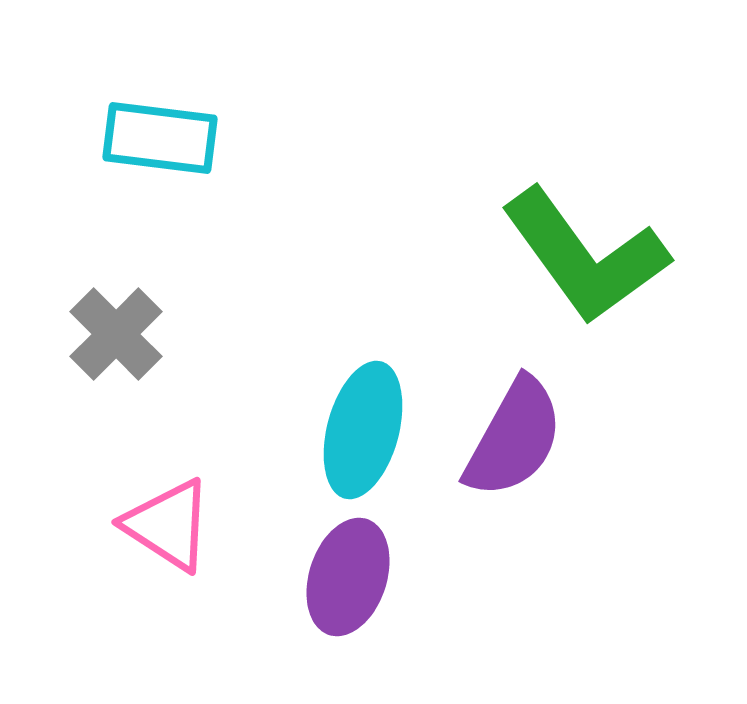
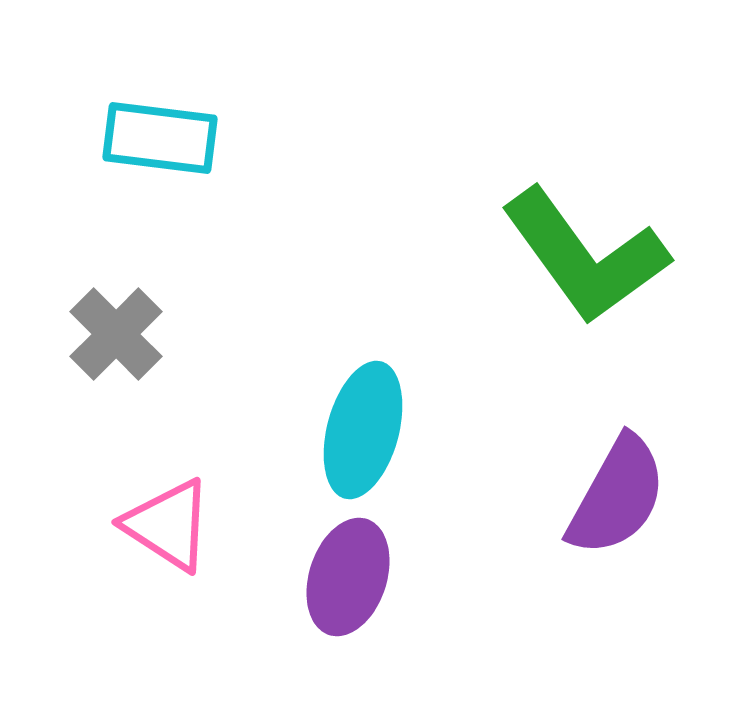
purple semicircle: moved 103 px right, 58 px down
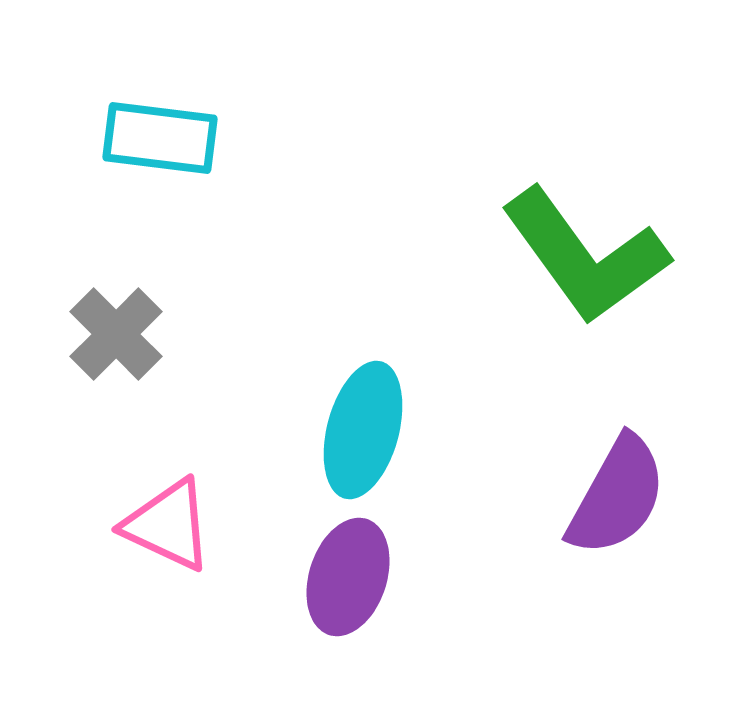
pink triangle: rotated 8 degrees counterclockwise
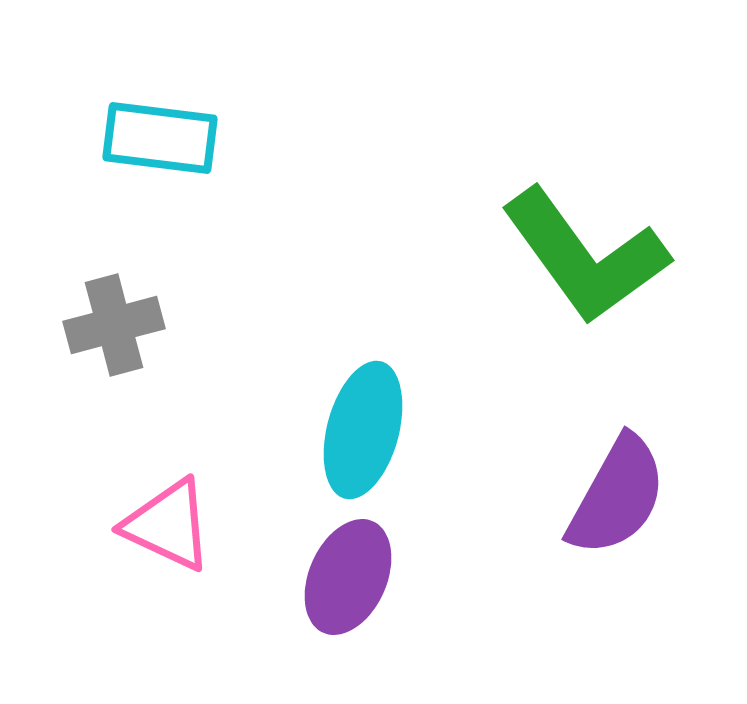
gray cross: moved 2 px left, 9 px up; rotated 30 degrees clockwise
purple ellipse: rotated 6 degrees clockwise
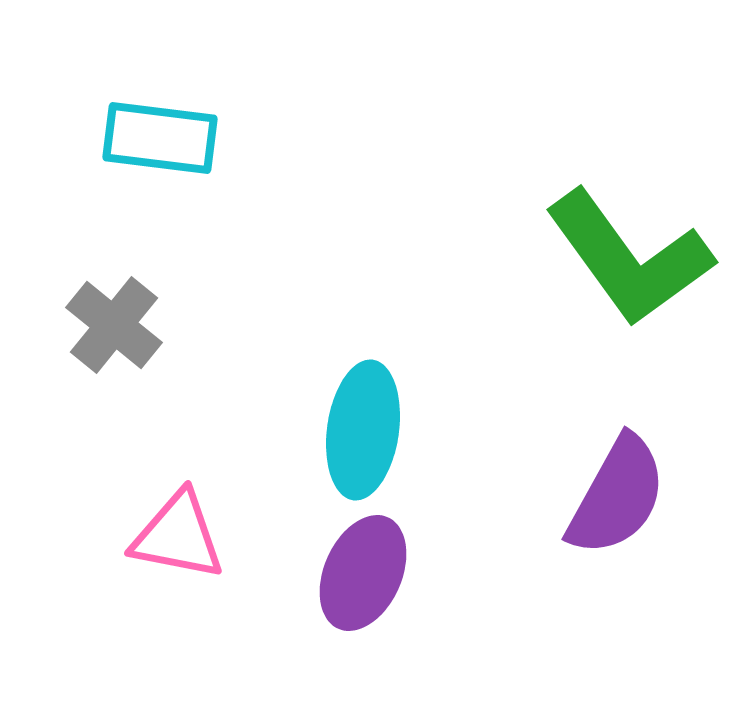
green L-shape: moved 44 px right, 2 px down
gray cross: rotated 36 degrees counterclockwise
cyan ellipse: rotated 7 degrees counterclockwise
pink triangle: moved 10 px right, 11 px down; rotated 14 degrees counterclockwise
purple ellipse: moved 15 px right, 4 px up
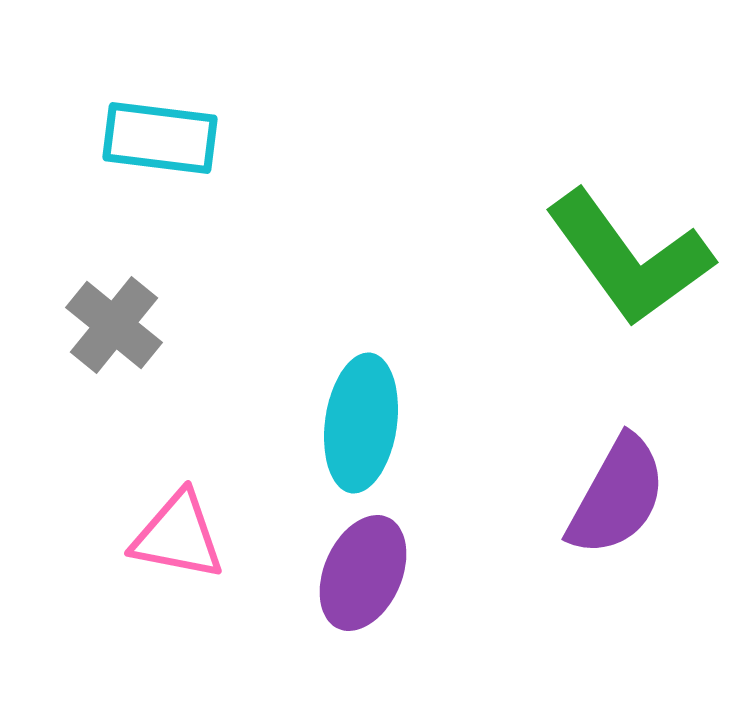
cyan ellipse: moved 2 px left, 7 px up
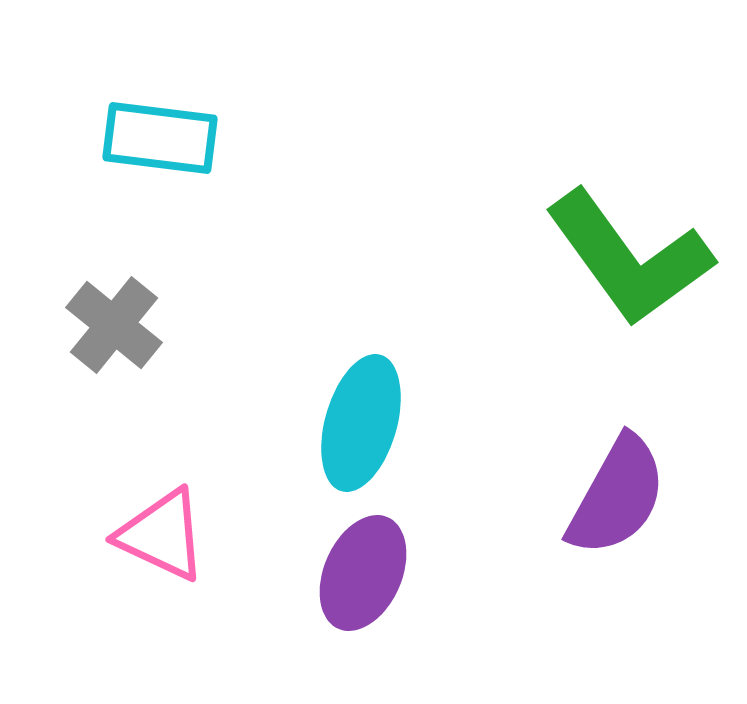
cyan ellipse: rotated 8 degrees clockwise
pink triangle: moved 16 px left, 1 px up; rotated 14 degrees clockwise
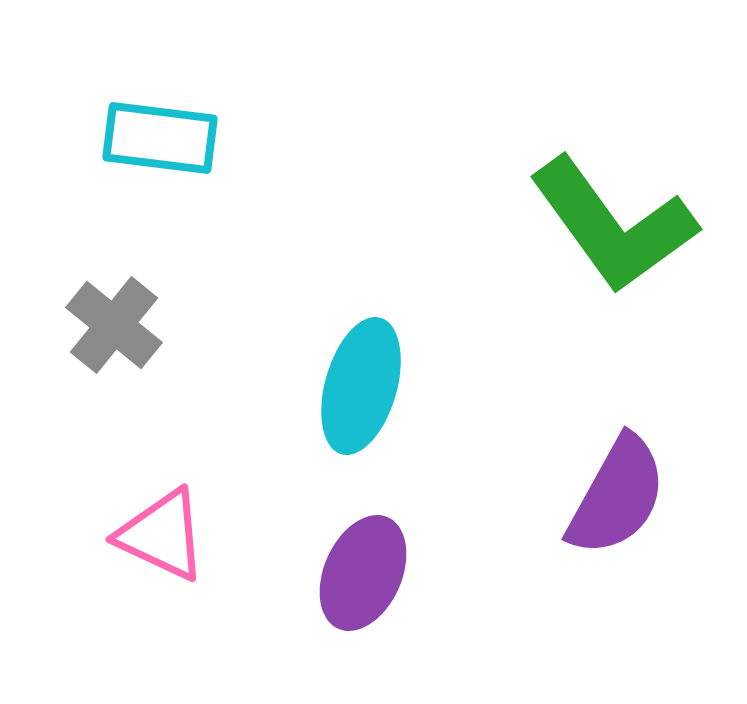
green L-shape: moved 16 px left, 33 px up
cyan ellipse: moved 37 px up
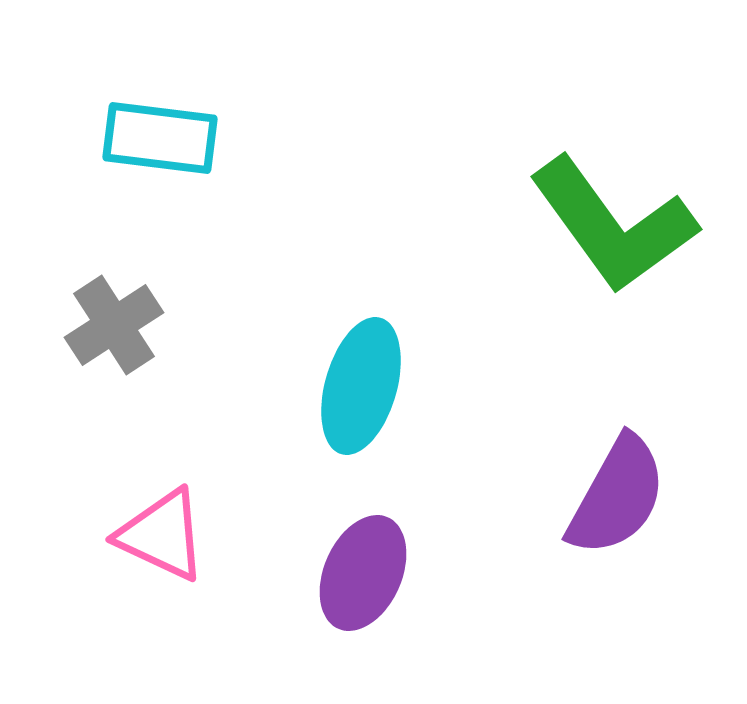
gray cross: rotated 18 degrees clockwise
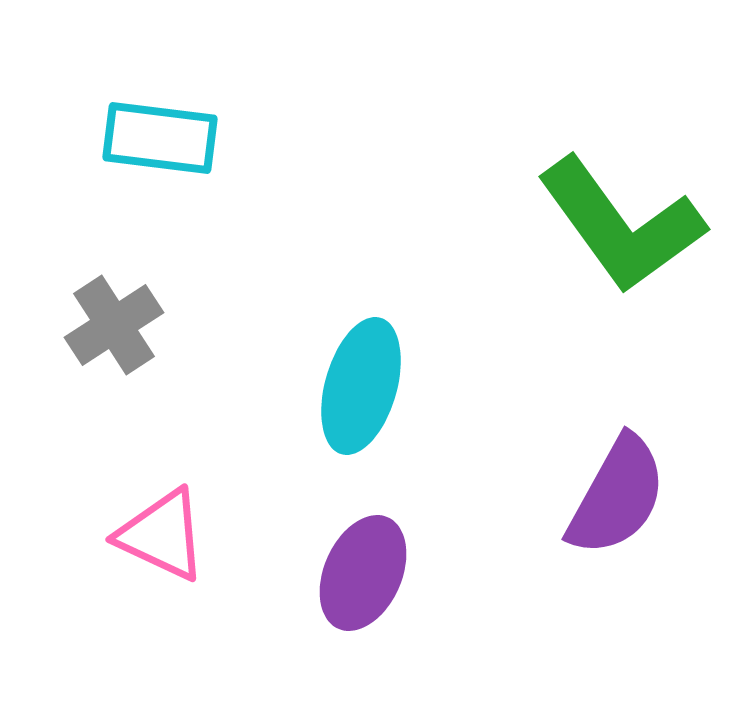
green L-shape: moved 8 px right
